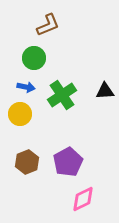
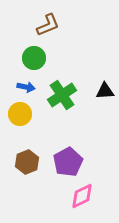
pink diamond: moved 1 px left, 3 px up
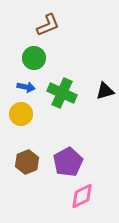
black triangle: rotated 12 degrees counterclockwise
green cross: moved 2 px up; rotated 32 degrees counterclockwise
yellow circle: moved 1 px right
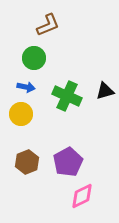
green cross: moved 5 px right, 3 px down
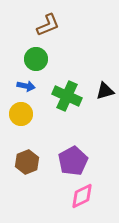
green circle: moved 2 px right, 1 px down
blue arrow: moved 1 px up
purple pentagon: moved 5 px right, 1 px up
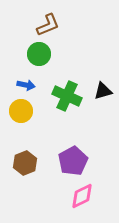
green circle: moved 3 px right, 5 px up
blue arrow: moved 1 px up
black triangle: moved 2 px left
yellow circle: moved 3 px up
brown hexagon: moved 2 px left, 1 px down
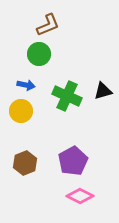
pink diamond: moved 2 px left; rotated 52 degrees clockwise
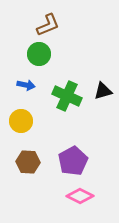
yellow circle: moved 10 px down
brown hexagon: moved 3 px right, 1 px up; rotated 25 degrees clockwise
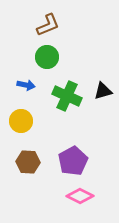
green circle: moved 8 px right, 3 px down
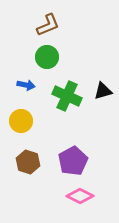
brown hexagon: rotated 15 degrees clockwise
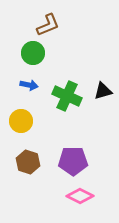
green circle: moved 14 px left, 4 px up
blue arrow: moved 3 px right
purple pentagon: rotated 28 degrees clockwise
